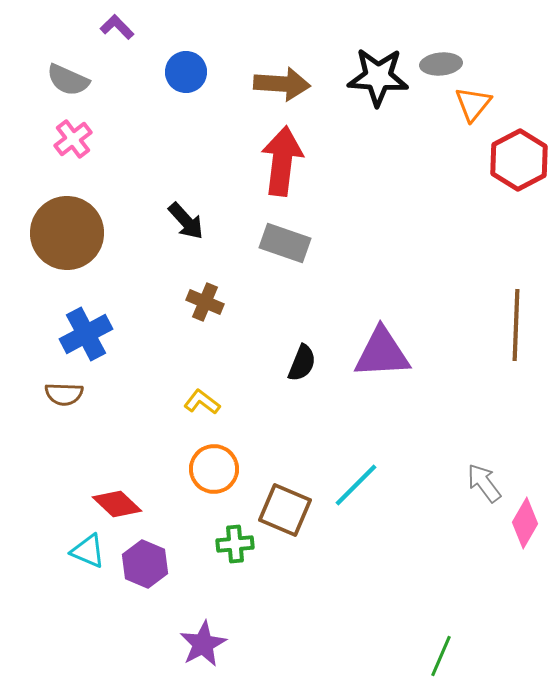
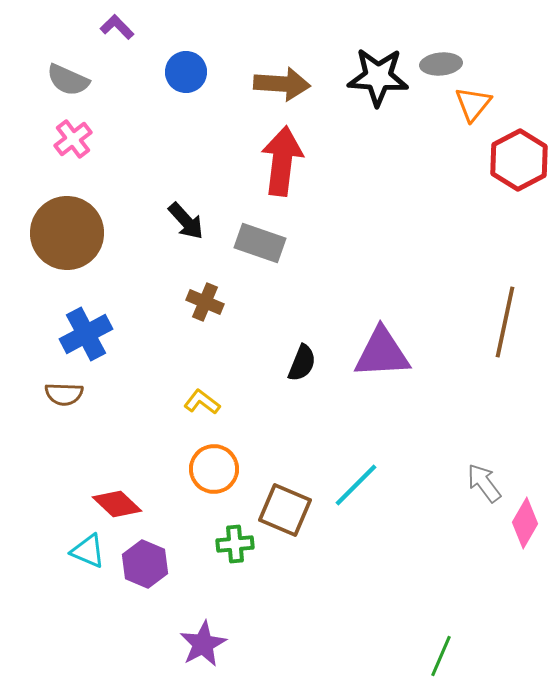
gray rectangle: moved 25 px left
brown line: moved 11 px left, 3 px up; rotated 10 degrees clockwise
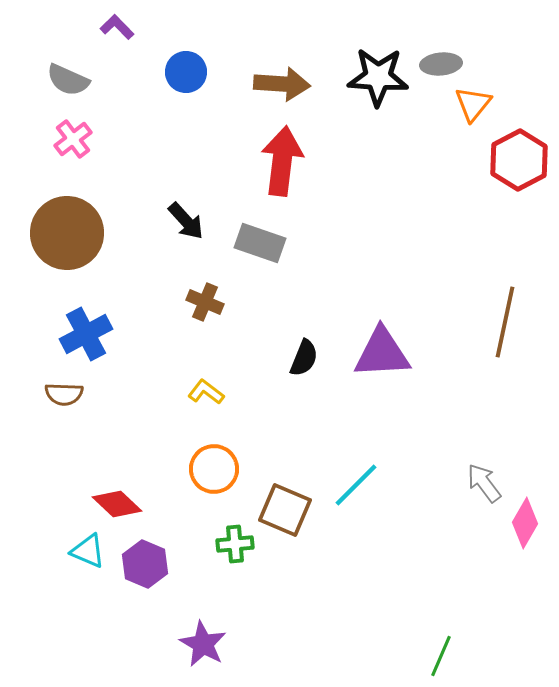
black semicircle: moved 2 px right, 5 px up
yellow L-shape: moved 4 px right, 10 px up
purple star: rotated 15 degrees counterclockwise
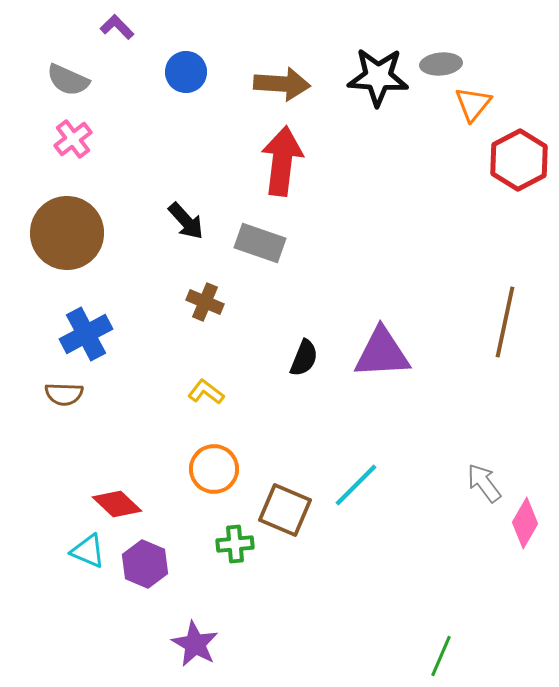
purple star: moved 8 px left
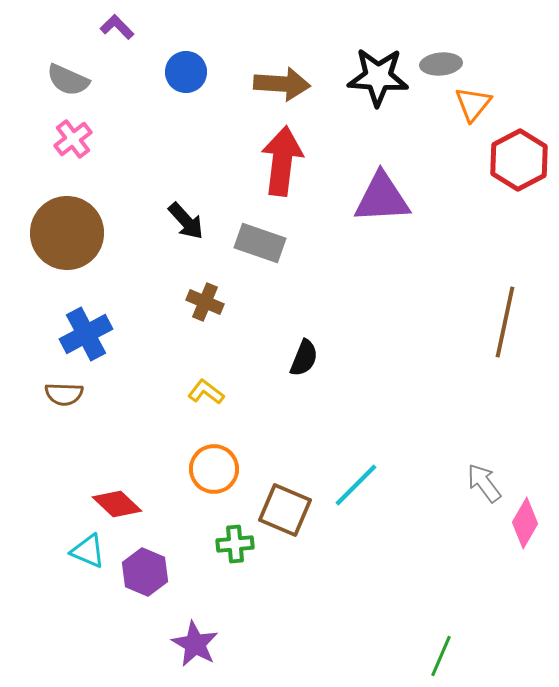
purple triangle: moved 155 px up
purple hexagon: moved 8 px down
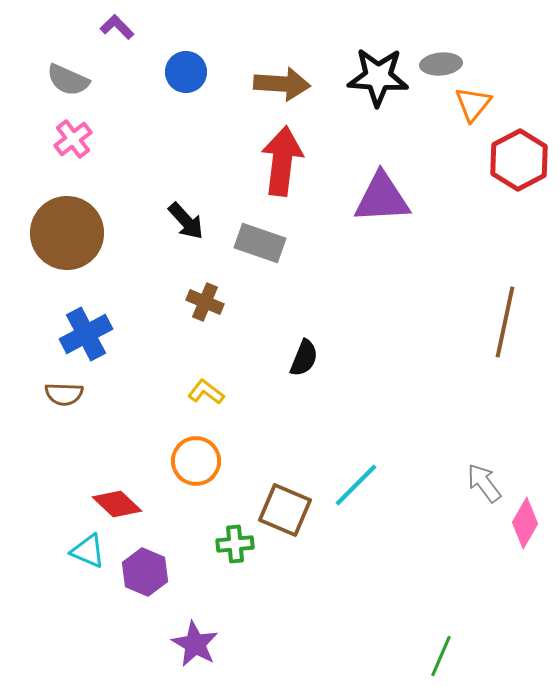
orange circle: moved 18 px left, 8 px up
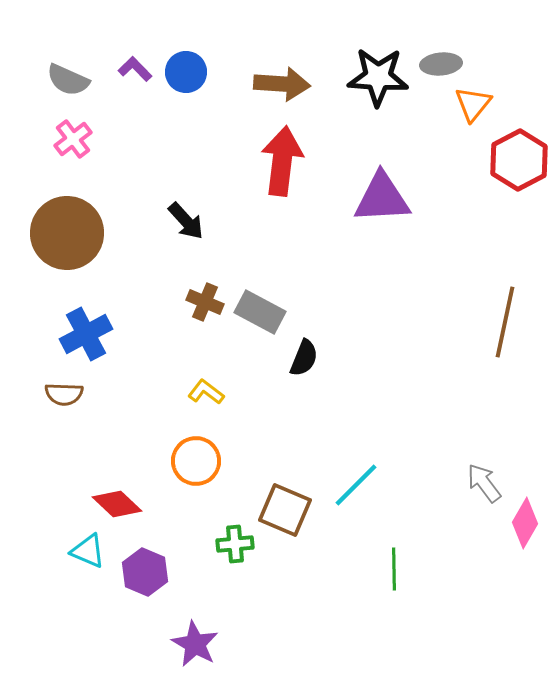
purple L-shape: moved 18 px right, 42 px down
gray rectangle: moved 69 px down; rotated 9 degrees clockwise
green line: moved 47 px left, 87 px up; rotated 24 degrees counterclockwise
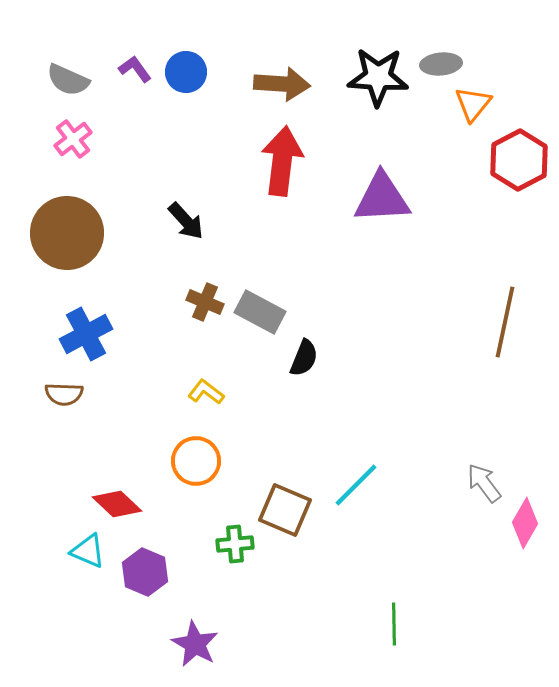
purple L-shape: rotated 8 degrees clockwise
green line: moved 55 px down
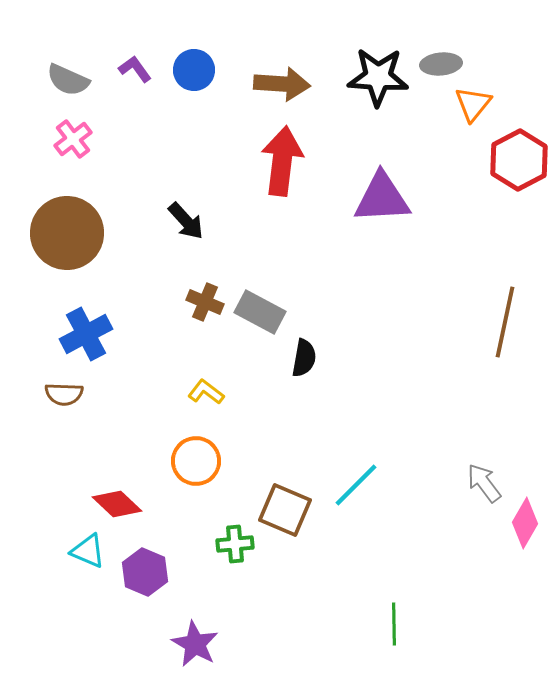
blue circle: moved 8 px right, 2 px up
black semicircle: rotated 12 degrees counterclockwise
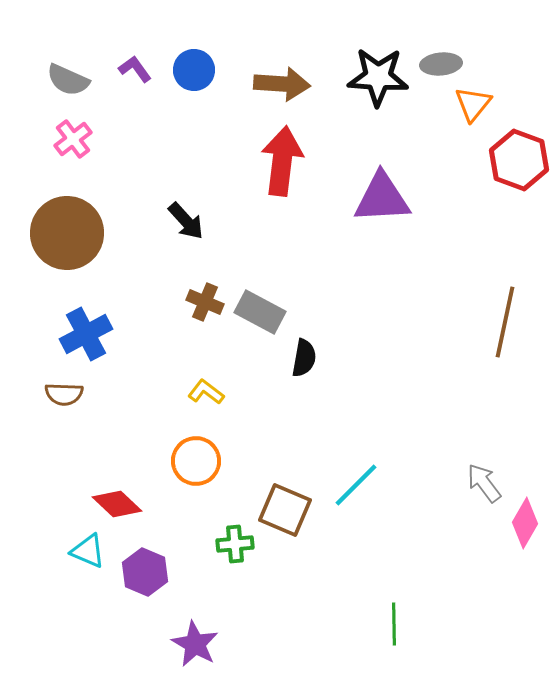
red hexagon: rotated 12 degrees counterclockwise
